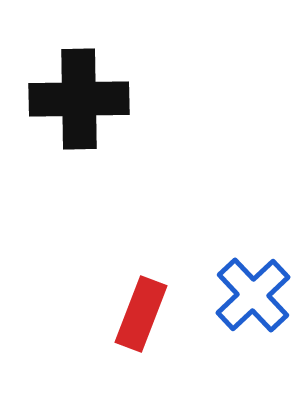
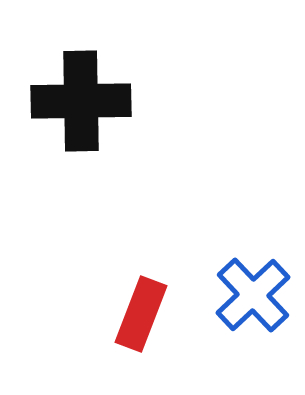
black cross: moved 2 px right, 2 px down
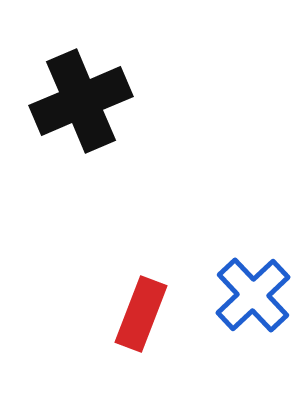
black cross: rotated 22 degrees counterclockwise
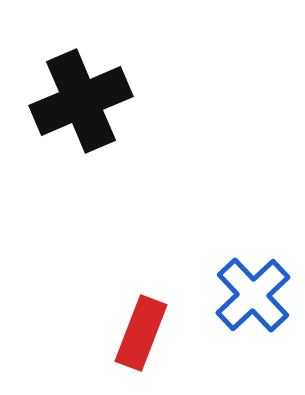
red rectangle: moved 19 px down
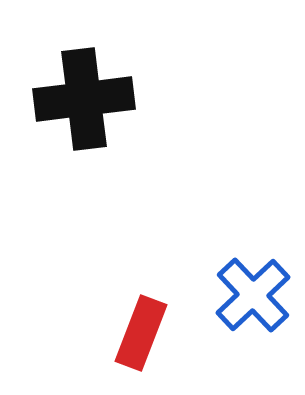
black cross: moved 3 px right, 2 px up; rotated 16 degrees clockwise
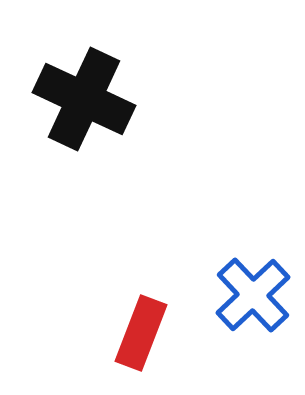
black cross: rotated 32 degrees clockwise
